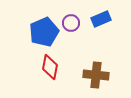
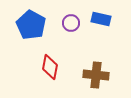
blue rectangle: rotated 36 degrees clockwise
blue pentagon: moved 13 px left, 7 px up; rotated 20 degrees counterclockwise
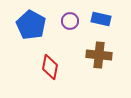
purple circle: moved 1 px left, 2 px up
brown cross: moved 3 px right, 20 px up
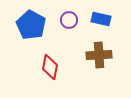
purple circle: moved 1 px left, 1 px up
brown cross: rotated 10 degrees counterclockwise
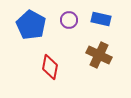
brown cross: rotated 30 degrees clockwise
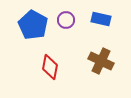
purple circle: moved 3 px left
blue pentagon: moved 2 px right
brown cross: moved 2 px right, 6 px down
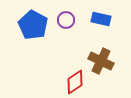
red diamond: moved 25 px right, 15 px down; rotated 45 degrees clockwise
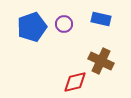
purple circle: moved 2 px left, 4 px down
blue pentagon: moved 1 px left, 2 px down; rotated 24 degrees clockwise
red diamond: rotated 20 degrees clockwise
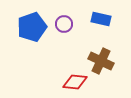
red diamond: rotated 20 degrees clockwise
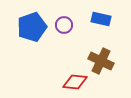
purple circle: moved 1 px down
